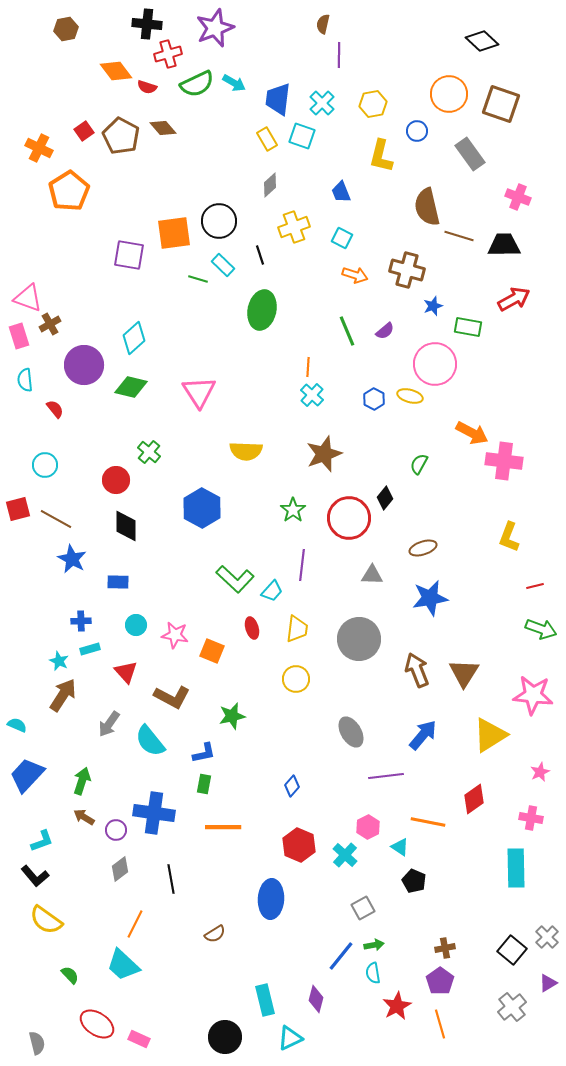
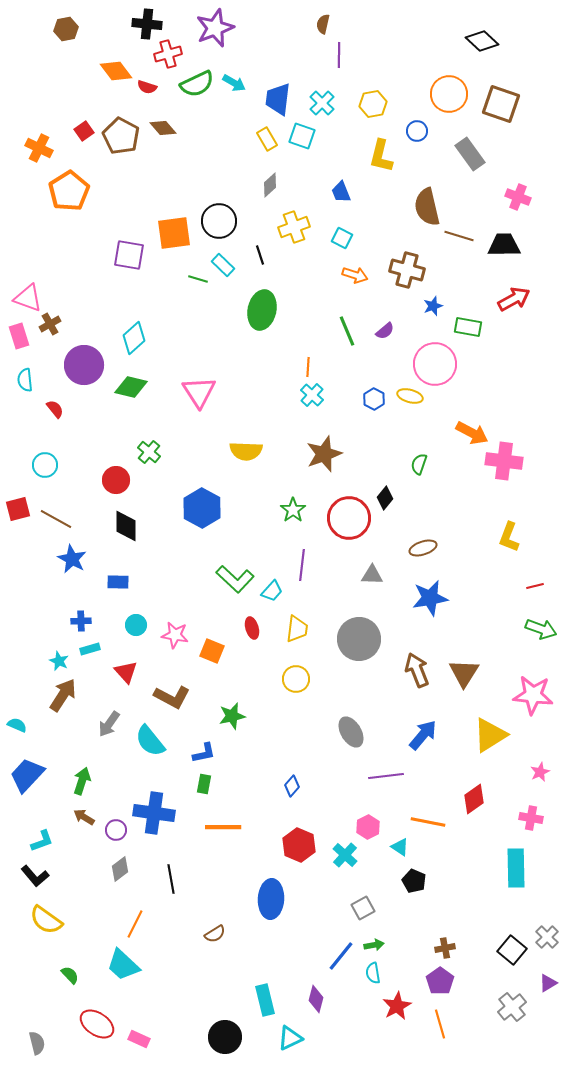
green semicircle at (419, 464): rotated 10 degrees counterclockwise
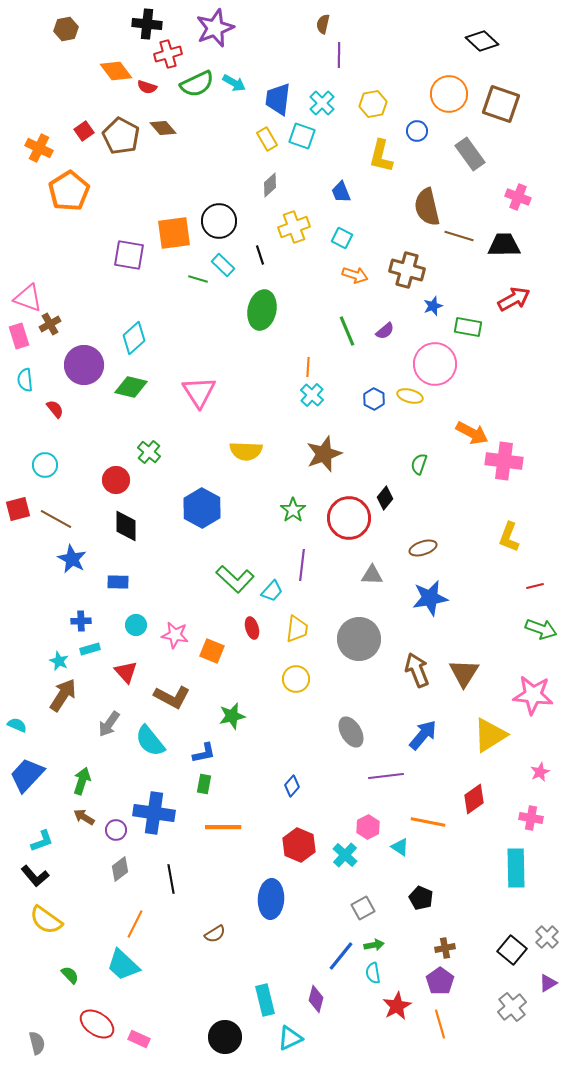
black pentagon at (414, 881): moved 7 px right, 17 px down
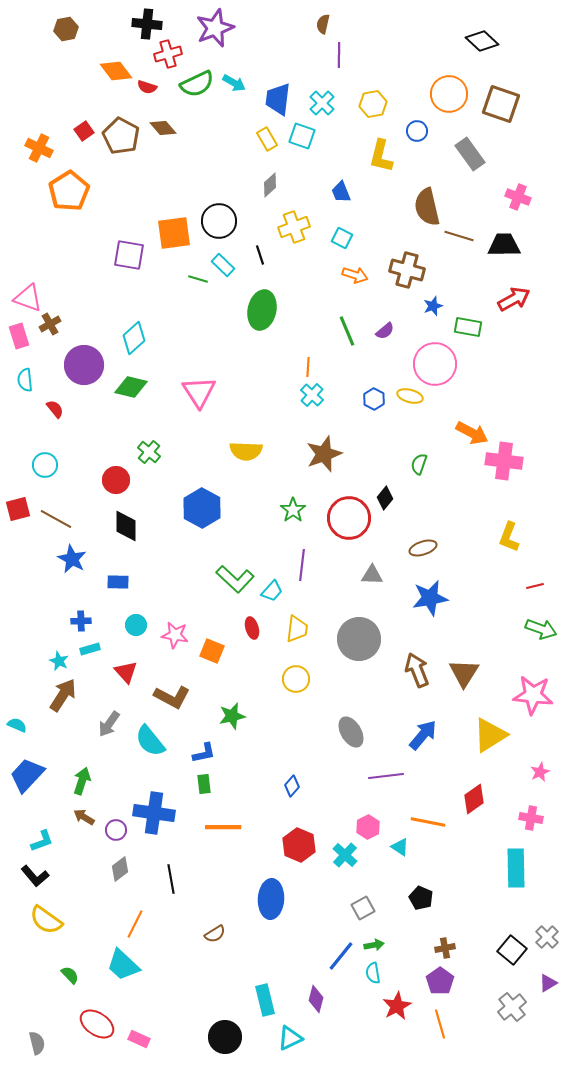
green rectangle at (204, 784): rotated 18 degrees counterclockwise
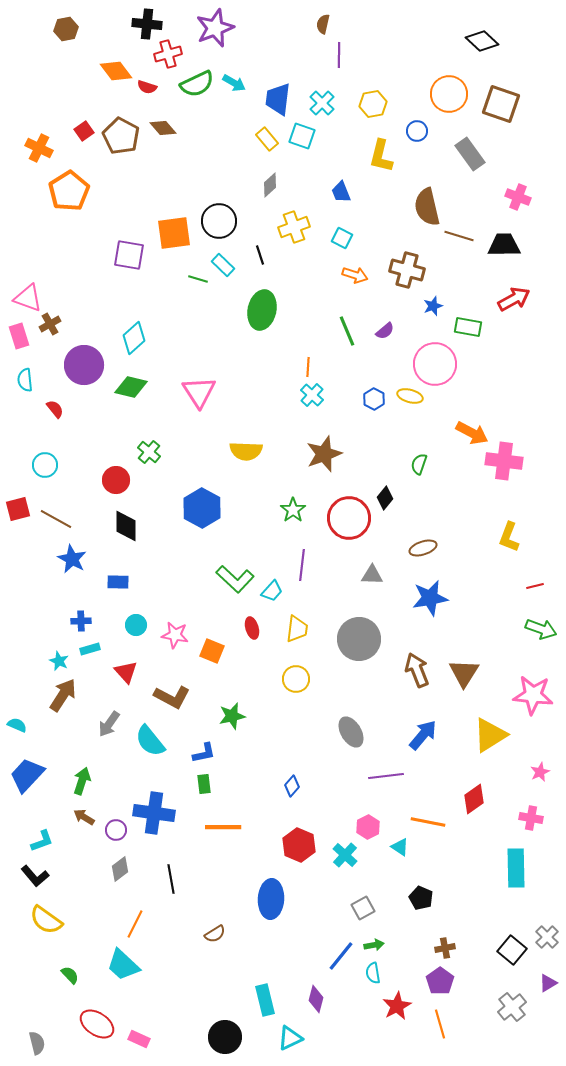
yellow rectangle at (267, 139): rotated 10 degrees counterclockwise
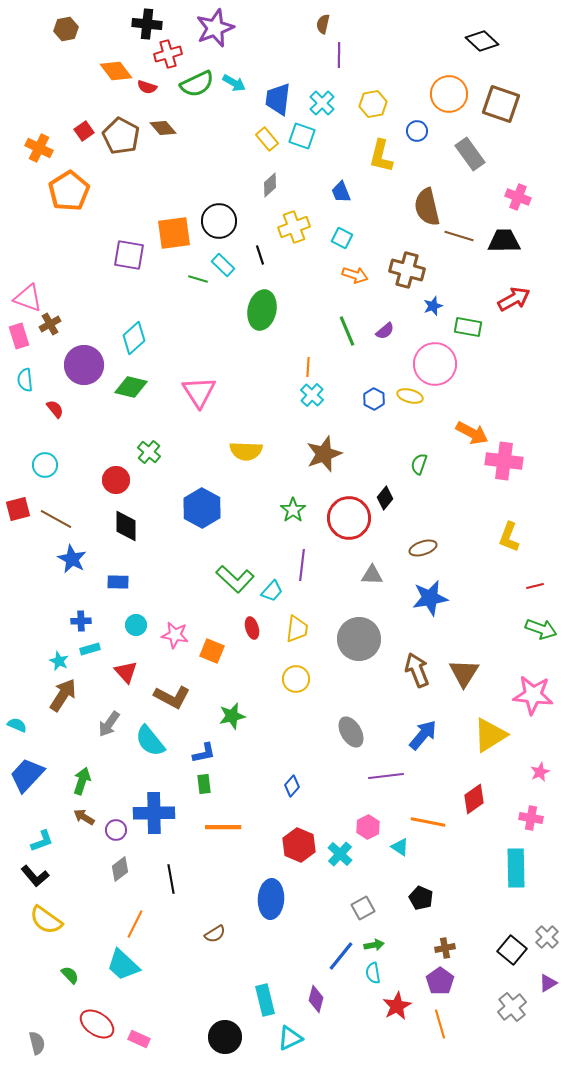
black trapezoid at (504, 245): moved 4 px up
blue cross at (154, 813): rotated 9 degrees counterclockwise
cyan cross at (345, 855): moved 5 px left, 1 px up
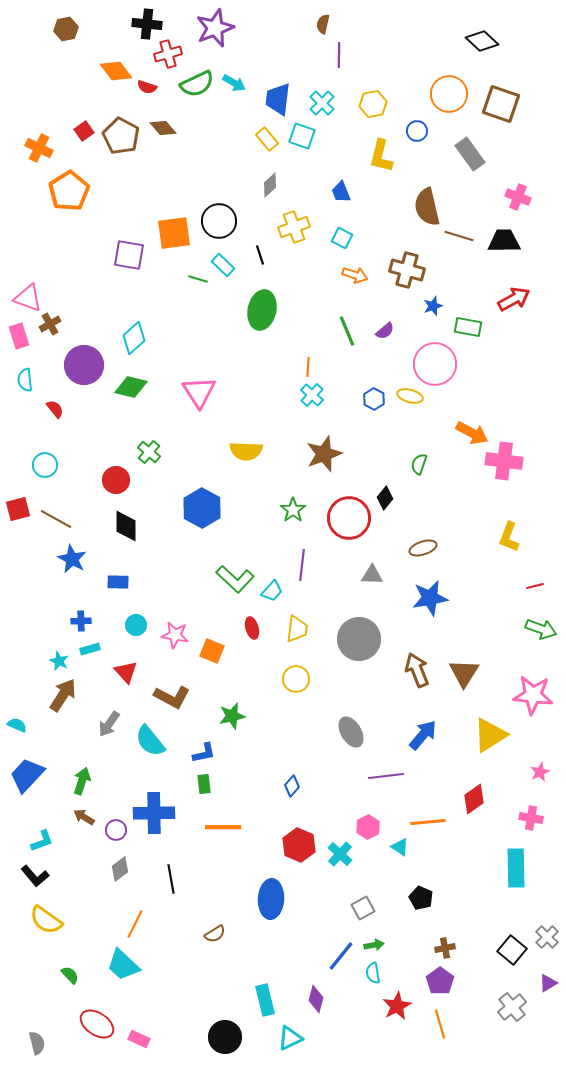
orange line at (428, 822): rotated 16 degrees counterclockwise
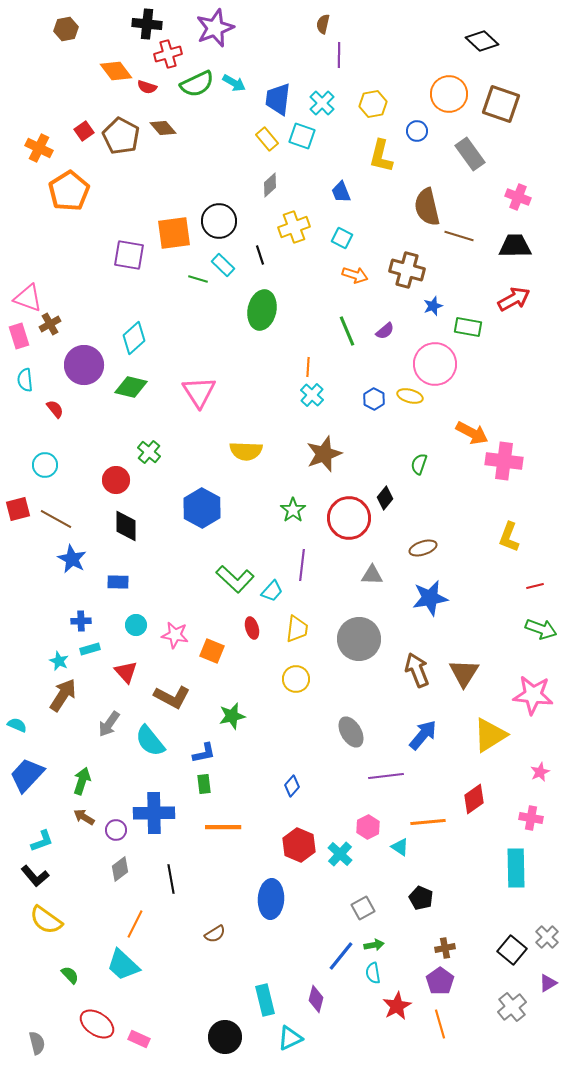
black trapezoid at (504, 241): moved 11 px right, 5 px down
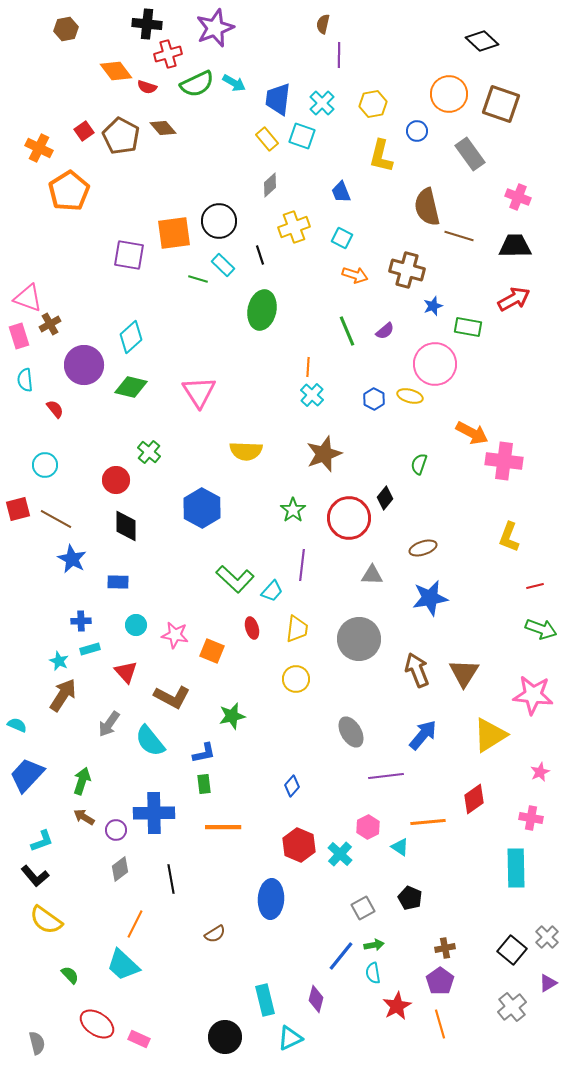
cyan diamond at (134, 338): moved 3 px left, 1 px up
black pentagon at (421, 898): moved 11 px left
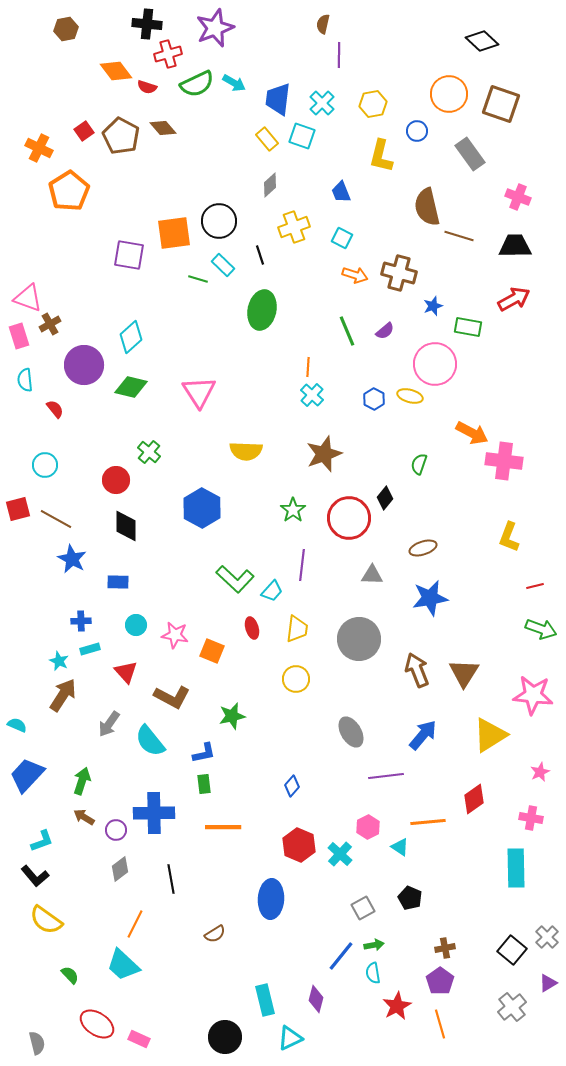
brown cross at (407, 270): moved 8 px left, 3 px down
